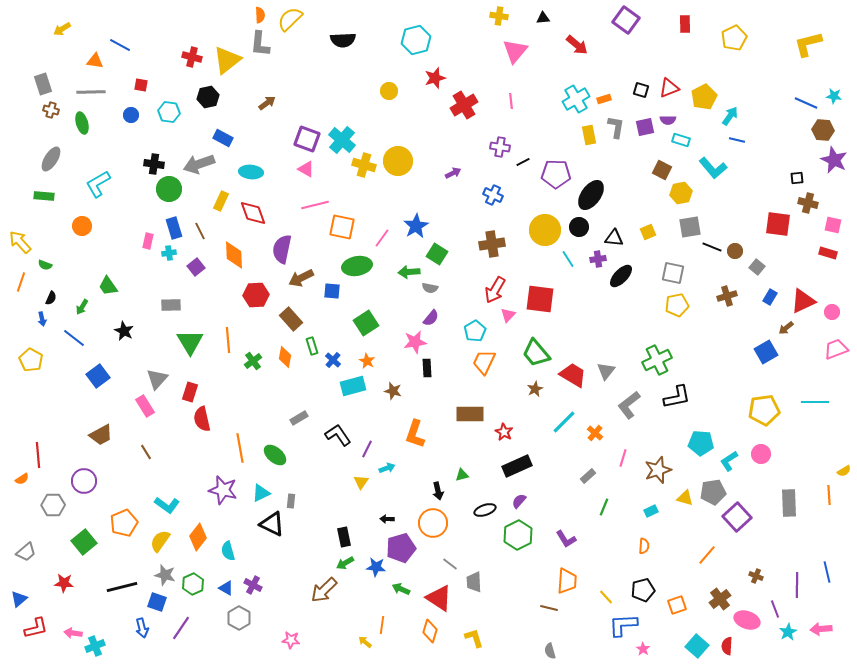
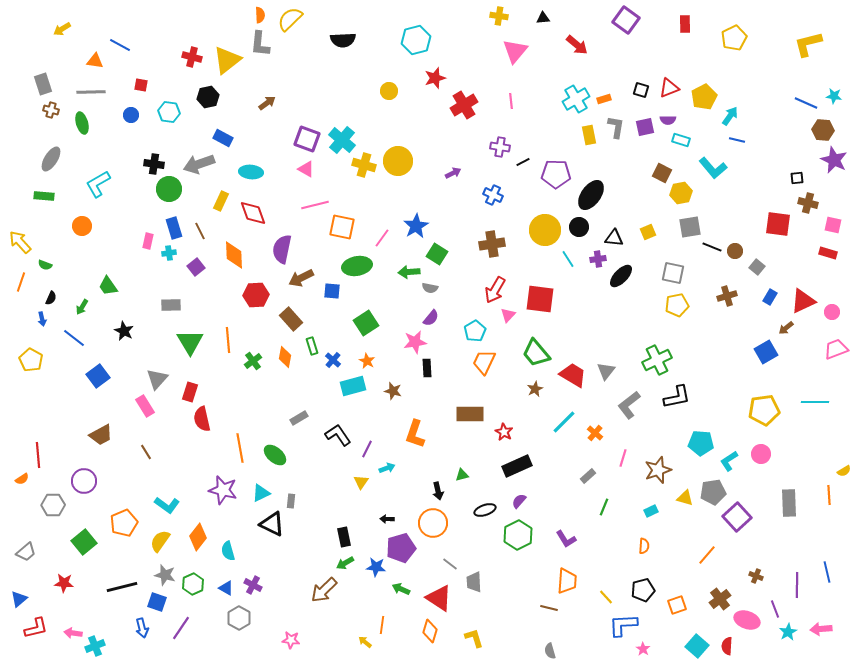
brown square at (662, 170): moved 3 px down
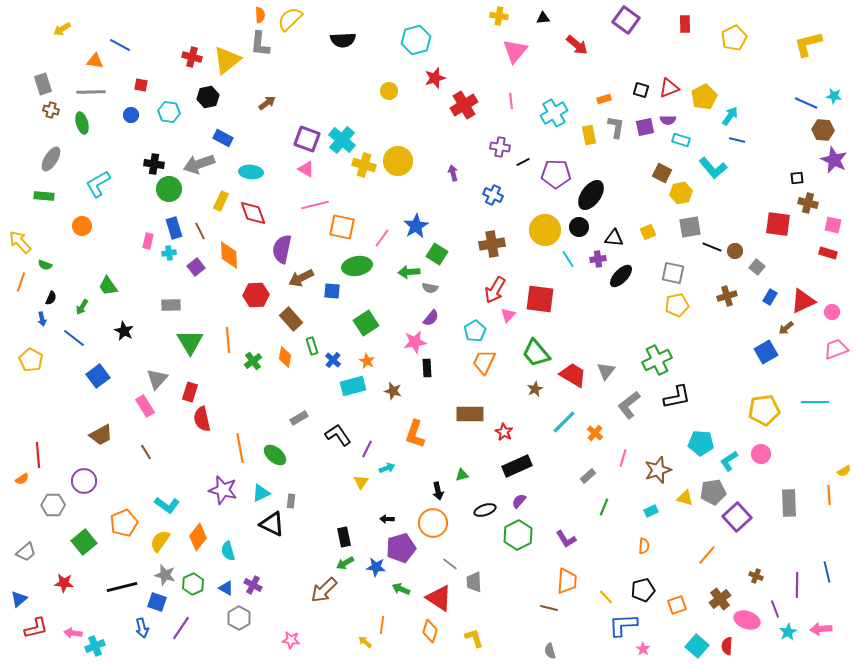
cyan cross at (576, 99): moved 22 px left, 14 px down
purple arrow at (453, 173): rotated 77 degrees counterclockwise
orange diamond at (234, 255): moved 5 px left
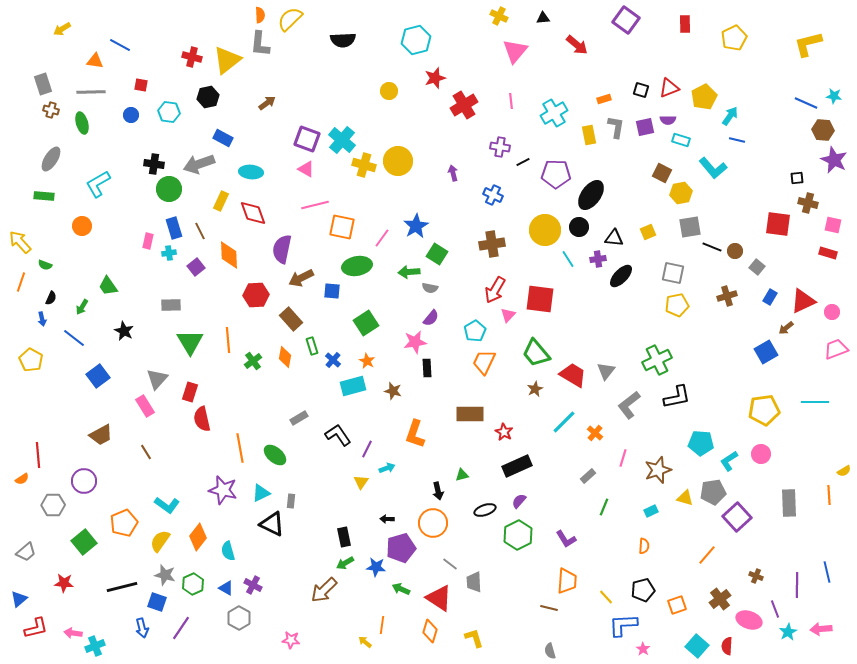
yellow cross at (499, 16): rotated 18 degrees clockwise
pink ellipse at (747, 620): moved 2 px right
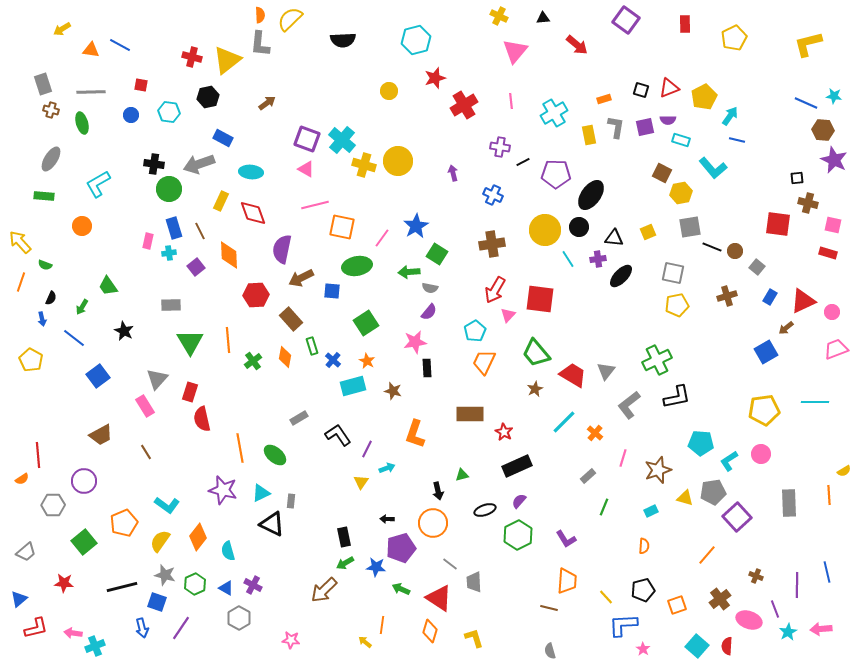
orange triangle at (95, 61): moved 4 px left, 11 px up
purple semicircle at (431, 318): moved 2 px left, 6 px up
green hexagon at (193, 584): moved 2 px right
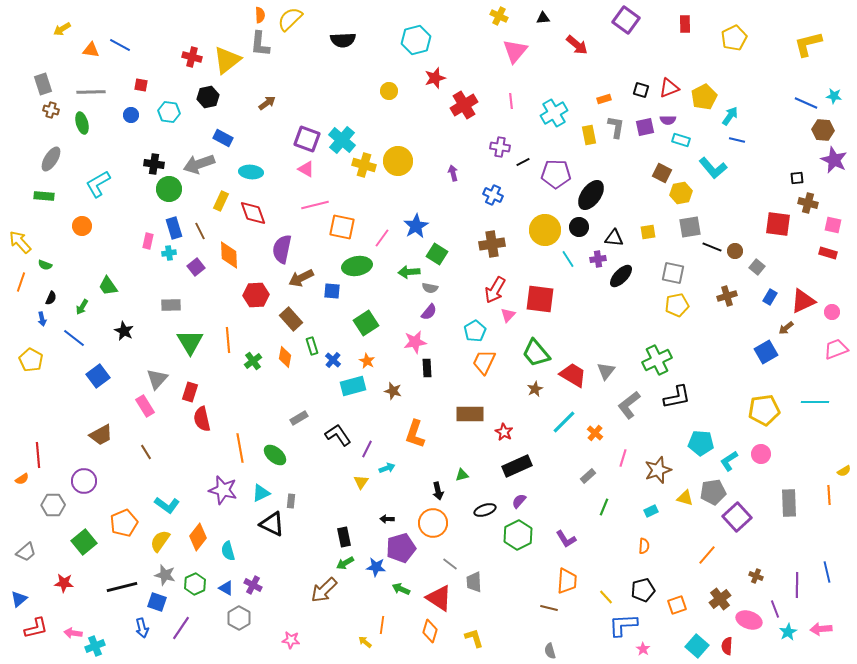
yellow square at (648, 232): rotated 14 degrees clockwise
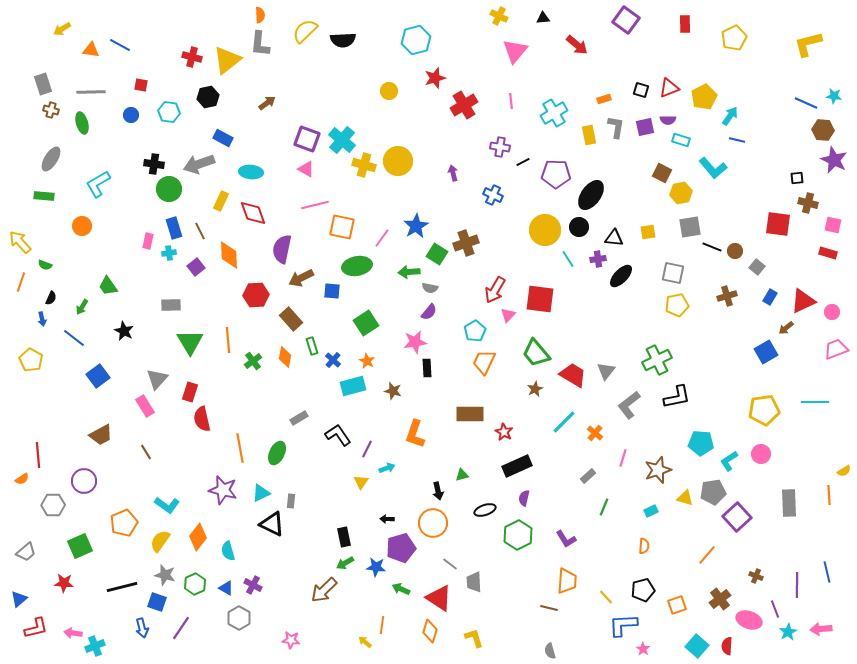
yellow semicircle at (290, 19): moved 15 px right, 12 px down
brown cross at (492, 244): moved 26 px left, 1 px up; rotated 10 degrees counterclockwise
green ellipse at (275, 455): moved 2 px right, 2 px up; rotated 75 degrees clockwise
purple semicircle at (519, 501): moved 5 px right, 3 px up; rotated 28 degrees counterclockwise
green square at (84, 542): moved 4 px left, 4 px down; rotated 15 degrees clockwise
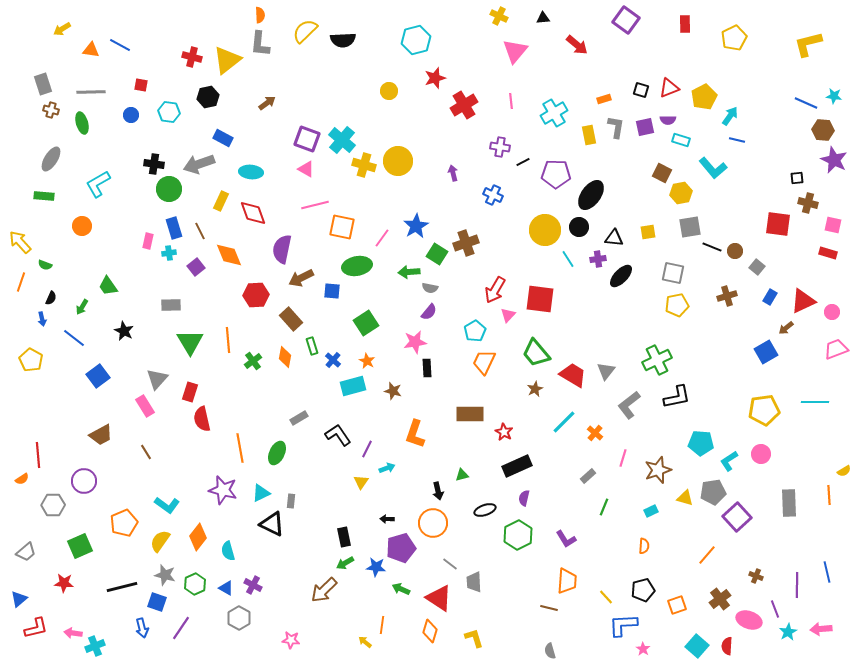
orange diamond at (229, 255): rotated 20 degrees counterclockwise
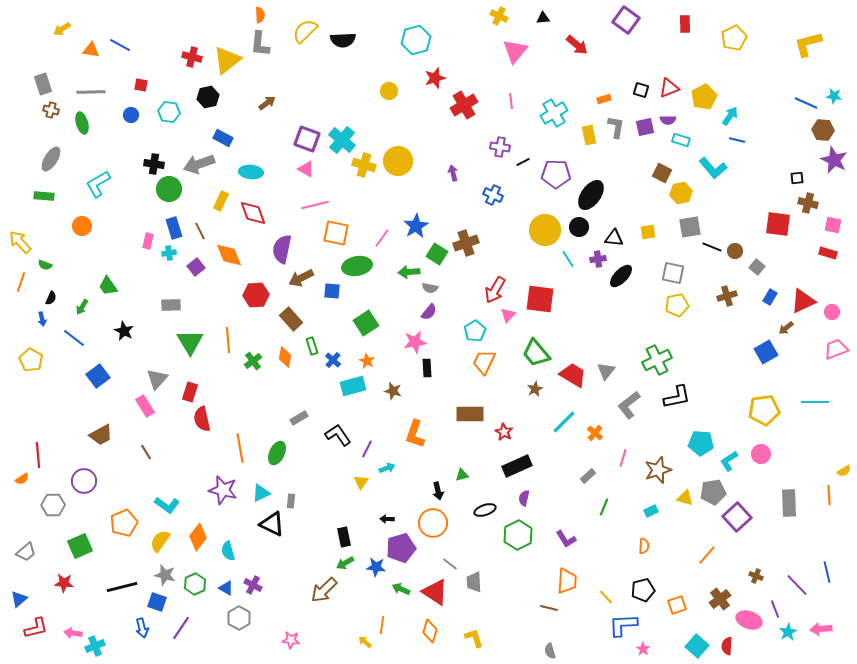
orange square at (342, 227): moved 6 px left, 6 px down
purple line at (797, 585): rotated 45 degrees counterclockwise
red triangle at (439, 598): moved 4 px left, 6 px up
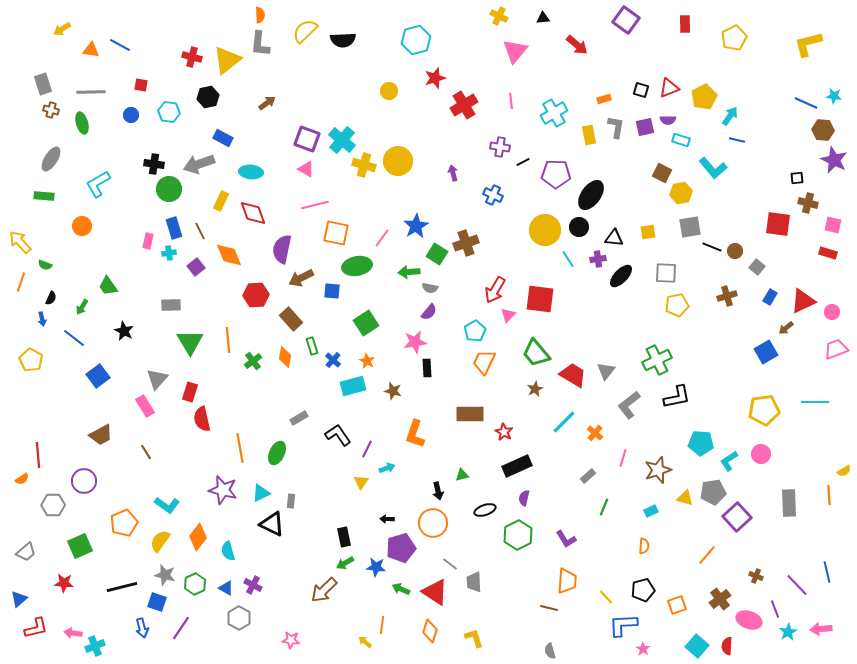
gray square at (673, 273): moved 7 px left; rotated 10 degrees counterclockwise
